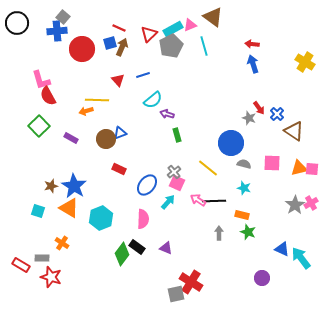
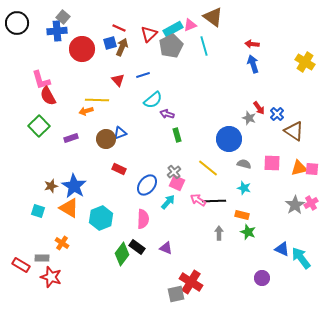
purple rectangle at (71, 138): rotated 48 degrees counterclockwise
blue circle at (231, 143): moved 2 px left, 4 px up
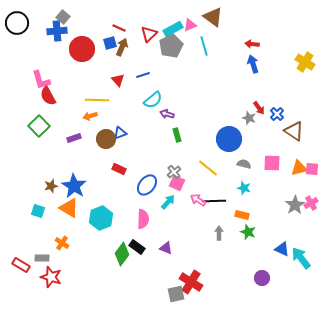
orange arrow at (86, 111): moved 4 px right, 5 px down
purple rectangle at (71, 138): moved 3 px right
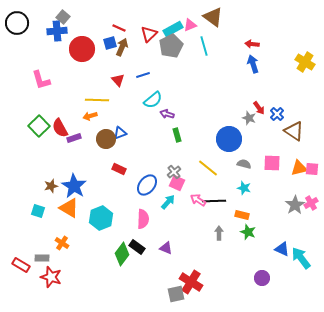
red semicircle at (48, 96): moved 12 px right, 32 px down
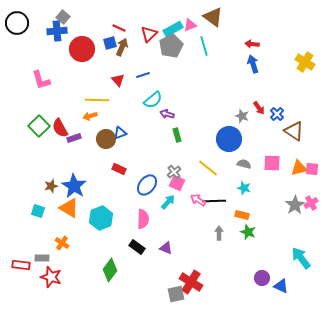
gray star at (249, 118): moved 7 px left, 2 px up
blue triangle at (282, 249): moved 1 px left, 37 px down
green diamond at (122, 254): moved 12 px left, 16 px down
red rectangle at (21, 265): rotated 24 degrees counterclockwise
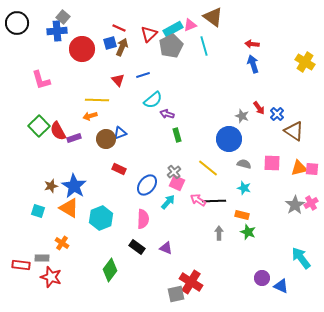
red semicircle at (60, 128): moved 2 px left, 3 px down
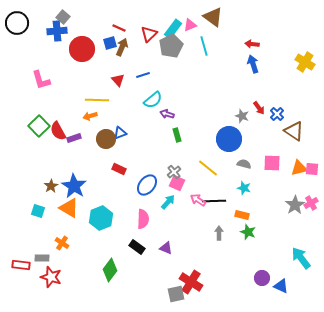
cyan rectangle at (173, 29): rotated 24 degrees counterclockwise
brown star at (51, 186): rotated 16 degrees counterclockwise
